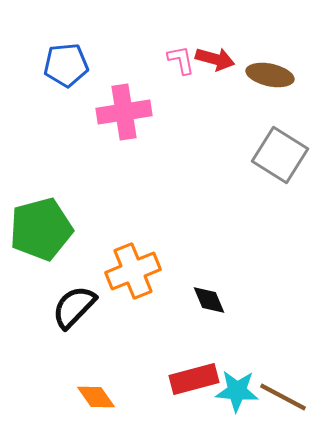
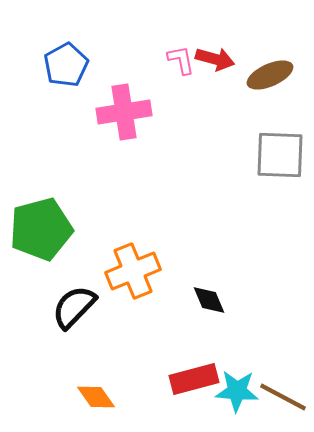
blue pentagon: rotated 24 degrees counterclockwise
brown ellipse: rotated 36 degrees counterclockwise
gray square: rotated 30 degrees counterclockwise
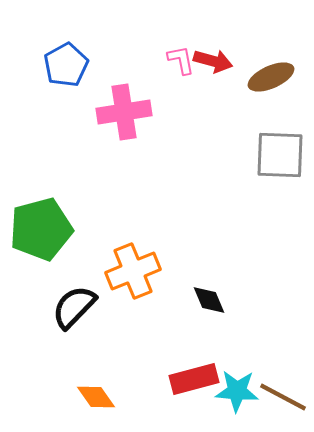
red arrow: moved 2 px left, 2 px down
brown ellipse: moved 1 px right, 2 px down
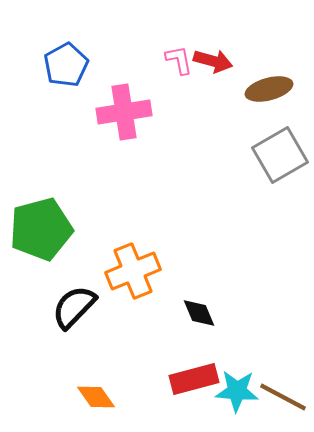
pink L-shape: moved 2 px left
brown ellipse: moved 2 px left, 12 px down; rotated 9 degrees clockwise
gray square: rotated 32 degrees counterclockwise
black diamond: moved 10 px left, 13 px down
